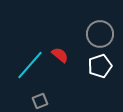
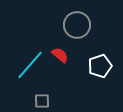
gray circle: moved 23 px left, 9 px up
gray square: moved 2 px right; rotated 21 degrees clockwise
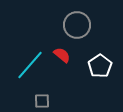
red semicircle: moved 2 px right
white pentagon: rotated 15 degrees counterclockwise
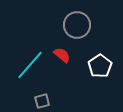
gray square: rotated 14 degrees counterclockwise
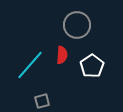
red semicircle: rotated 54 degrees clockwise
white pentagon: moved 8 px left
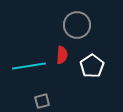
cyan line: moved 1 px left, 1 px down; rotated 40 degrees clockwise
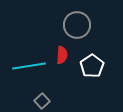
gray square: rotated 28 degrees counterclockwise
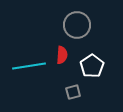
gray square: moved 31 px right, 9 px up; rotated 28 degrees clockwise
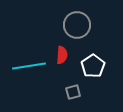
white pentagon: moved 1 px right
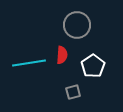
cyan line: moved 3 px up
